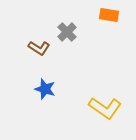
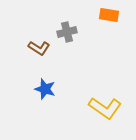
gray cross: rotated 30 degrees clockwise
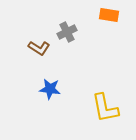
gray cross: rotated 12 degrees counterclockwise
blue star: moved 5 px right; rotated 10 degrees counterclockwise
yellow L-shape: rotated 44 degrees clockwise
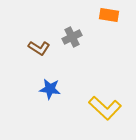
gray cross: moved 5 px right, 5 px down
yellow L-shape: rotated 36 degrees counterclockwise
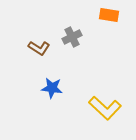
blue star: moved 2 px right, 1 px up
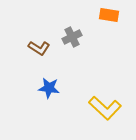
blue star: moved 3 px left
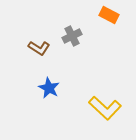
orange rectangle: rotated 18 degrees clockwise
gray cross: moved 1 px up
blue star: rotated 20 degrees clockwise
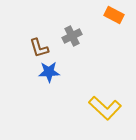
orange rectangle: moved 5 px right
brown L-shape: rotated 40 degrees clockwise
blue star: moved 16 px up; rotated 30 degrees counterclockwise
